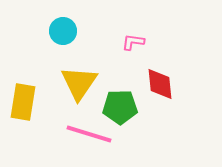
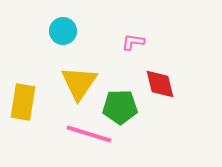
red diamond: rotated 8 degrees counterclockwise
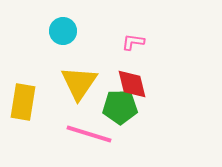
red diamond: moved 28 px left
